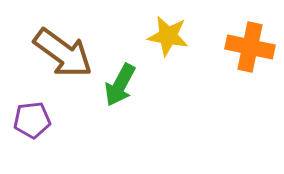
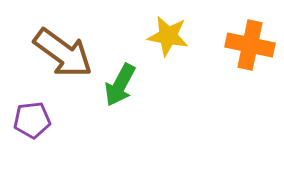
orange cross: moved 2 px up
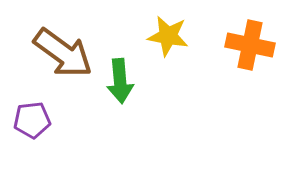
green arrow: moved 4 px up; rotated 33 degrees counterclockwise
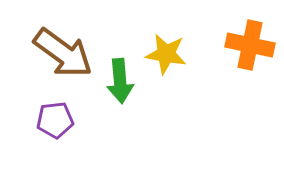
yellow star: moved 2 px left, 18 px down
purple pentagon: moved 23 px right
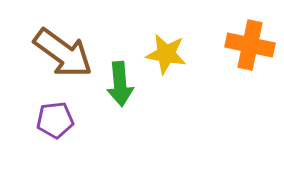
green arrow: moved 3 px down
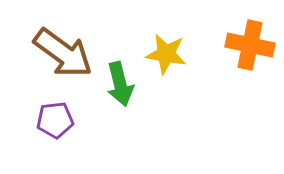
green arrow: rotated 9 degrees counterclockwise
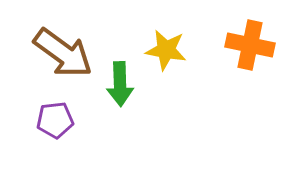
yellow star: moved 4 px up
green arrow: rotated 12 degrees clockwise
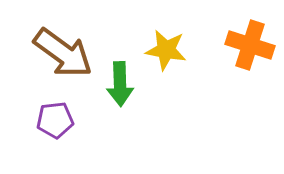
orange cross: rotated 6 degrees clockwise
